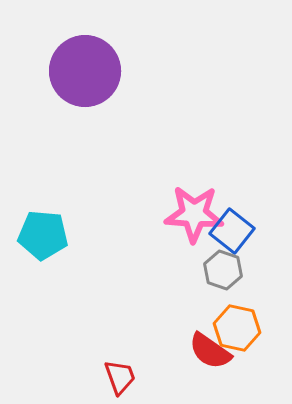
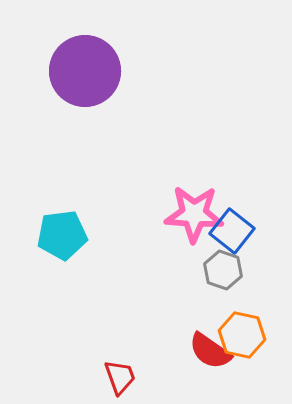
cyan pentagon: moved 19 px right; rotated 12 degrees counterclockwise
orange hexagon: moved 5 px right, 7 px down
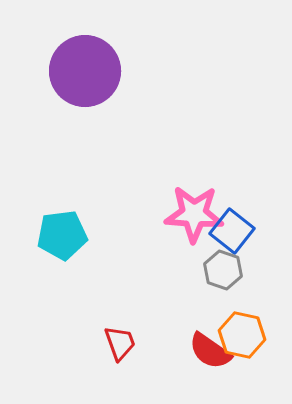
red trapezoid: moved 34 px up
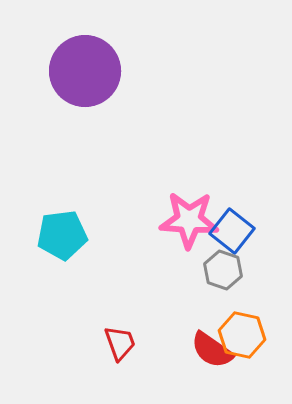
pink star: moved 5 px left, 6 px down
red semicircle: moved 2 px right, 1 px up
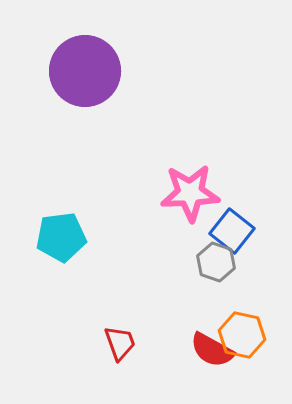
pink star: moved 1 px right, 27 px up; rotated 6 degrees counterclockwise
cyan pentagon: moved 1 px left, 2 px down
gray hexagon: moved 7 px left, 8 px up
red semicircle: rotated 6 degrees counterclockwise
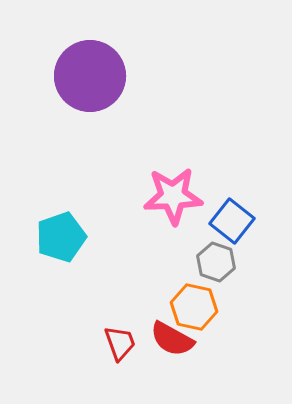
purple circle: moved 5 px right, 5 px down
pink star: moved 17 px left, 3 px down
blue square: moved 10 px up
cyan pentagon: rotated 12 degrees counterclockwise
orange hexagon: moved 48 px left, 28 px up
red semicircle: moved 40 px left, 11 px up
